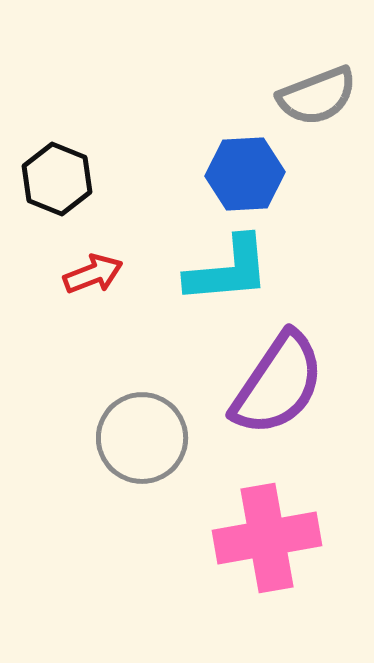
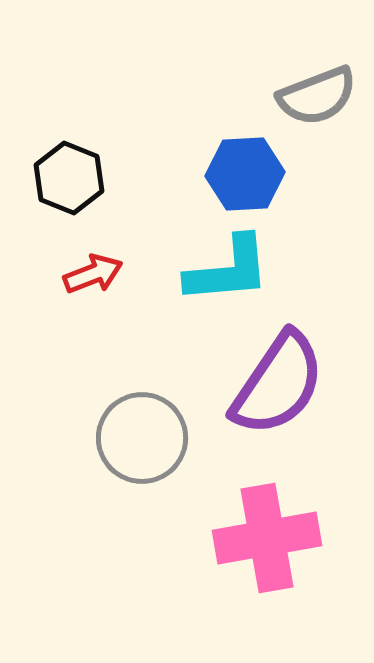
black hexagon: moved 12 px right, 1 px up
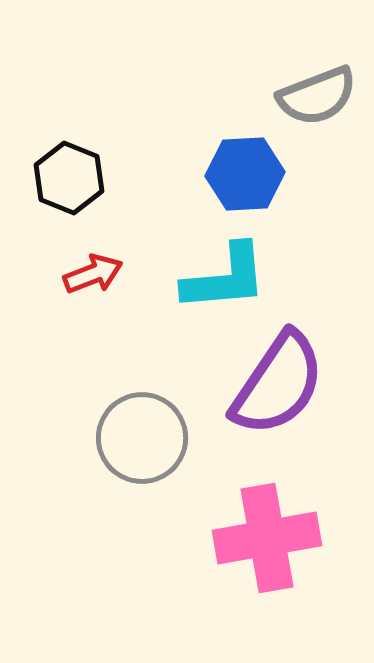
cyan L-shape: moved 3 px left, 8 px down
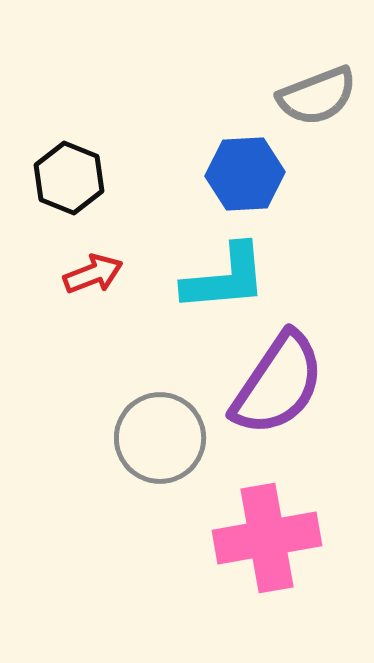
gray circle: moved 18 px right
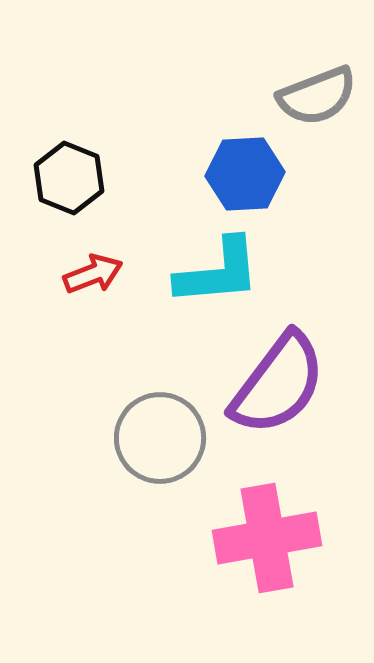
cyan L-shape: moved 7 px left, 6 px up
purple semicircle: rotated 3 degrees clockwise
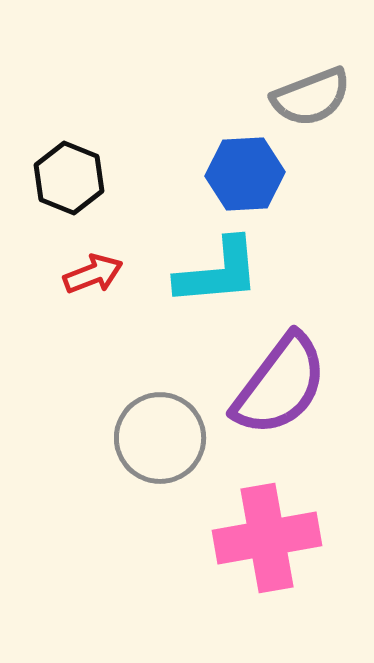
gray semicircle: moved 6 px left, 1 px down
purple semicircle: moved 2 px right, 1 px down
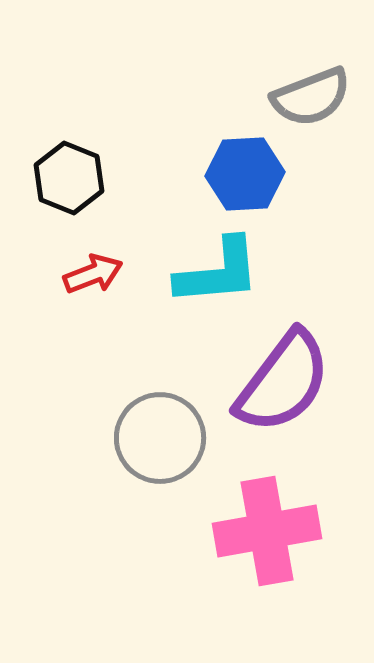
purple semicircle: moved 3 px right, 3 px up
pink cross: moved 7 px up
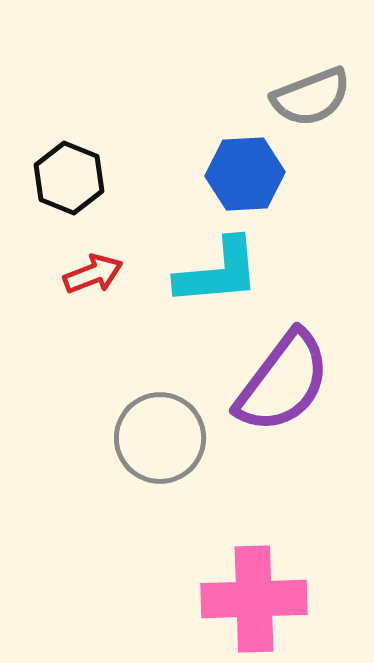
pink cross: moved 13 px left, 68 px down; rotated 8 degrees clockwise
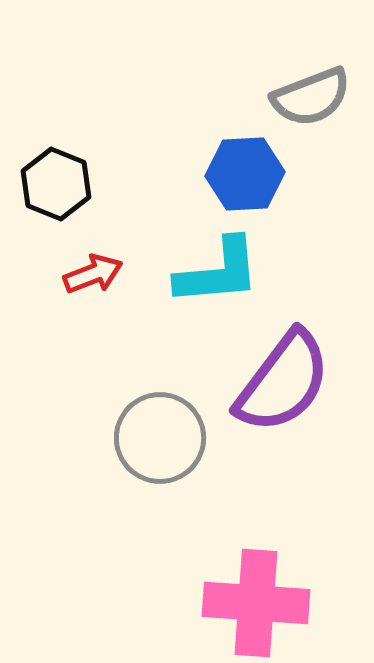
black hexagon: moved 13 px left, 6 px down
pink cross: moved 2 px right, 4 px down; rotated 6 degrees clockwise
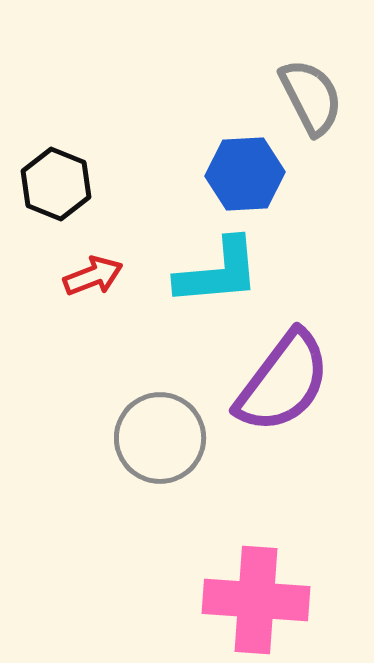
gray semicircle: rotated 96 degrees counterclockwise
red arrow: moved 2 px down
pink cross: moved 3 px up
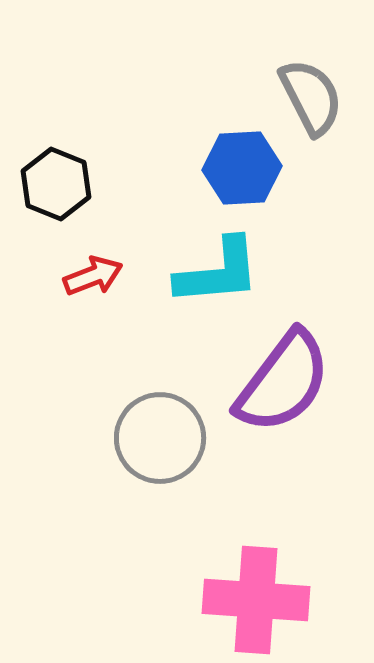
blue hexagon: moved 3 px left, 6 px up
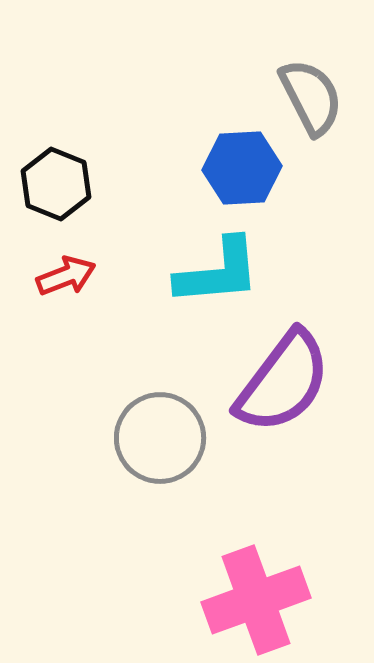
red arrow: moved 27 px left
pink cross: rotated 24 degrees counterclockwise
